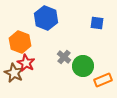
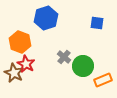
blue hexagon: rotated 20 degrees clockwise
red star: moved 1 px down
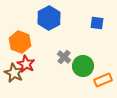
blue hexagon: moved 3 px right; rotated 10 degrees counterclockwise
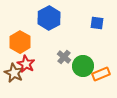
orange hexagon: rotated 10 degrees clockwise
orange rectangle: moved 2 px left, 6 px up
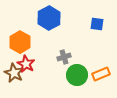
blue square: moved 1 px down
gray cross: rotated 32 degrees clockwise
green circle: moved 6 px left, 9 px down
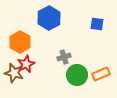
red star: rotated 18 degrees clockwise
brown star: rotated 12 degrees counterclockwise
